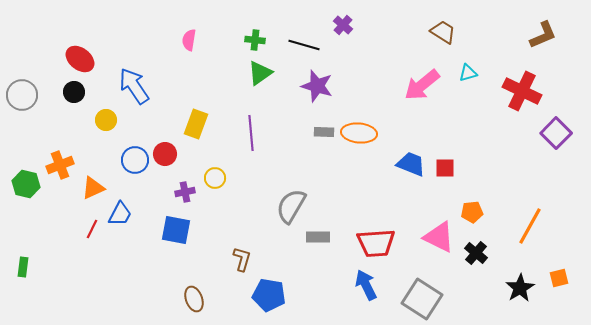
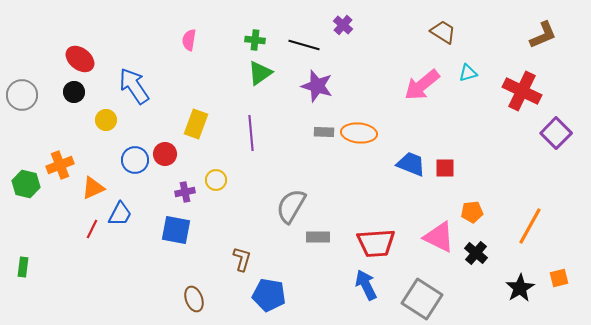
yellow circle at (215, 178): moved 1 px right, 2 px down
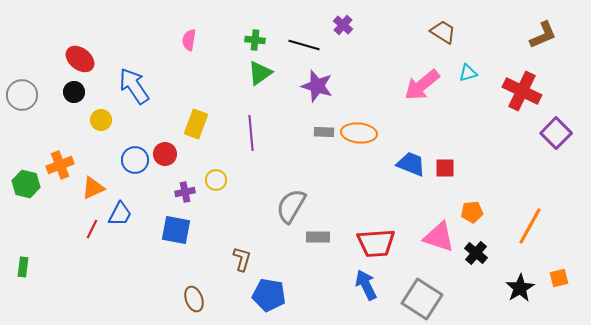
yellow circle at (106, 120): moved 5 px left
pink triangle at (439, 237): rotated 8 degrees counterclockwise
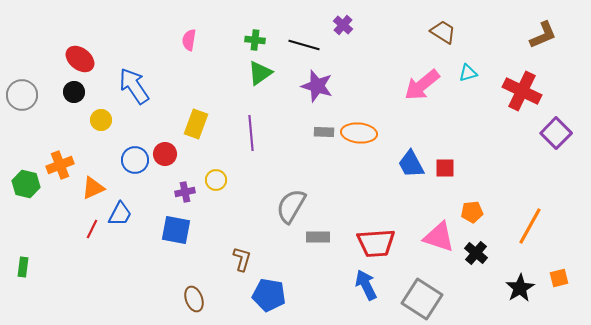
blue trapezoid at (411, 164): rotated 140 degrees counterclockwise
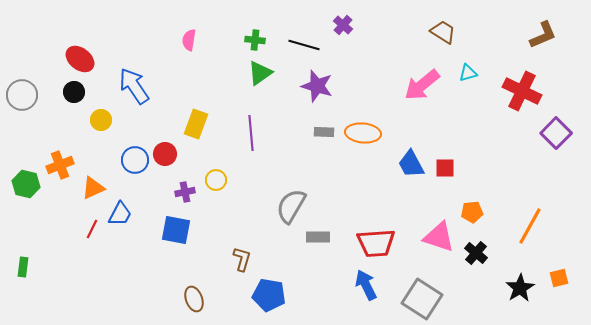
orange ellipse at (359, 133): moved 4 px right
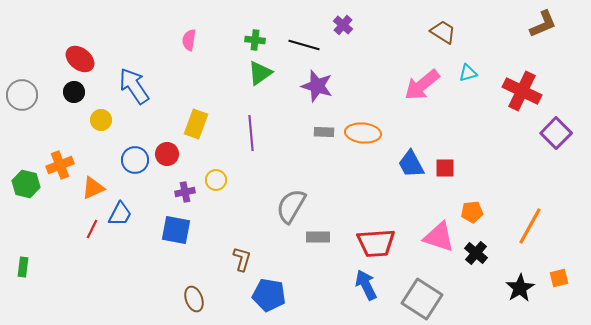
brown L-shape at (543, 35): moved 11 px up
red circle at (165, 154): moved 2 px right
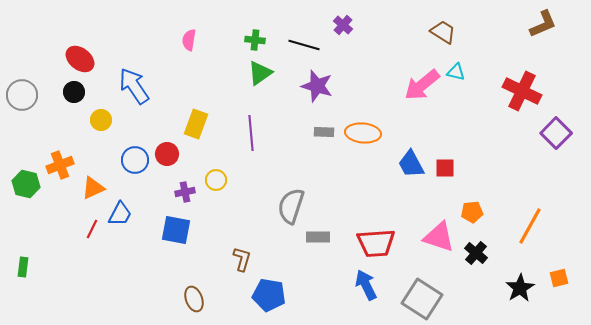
cyan triangle at (468, 73): moved 12 px left, 1 px up; rotated 30 degrees clockwise
gray semicircle at (291, 206): rotated 12 degrees counterclockwise
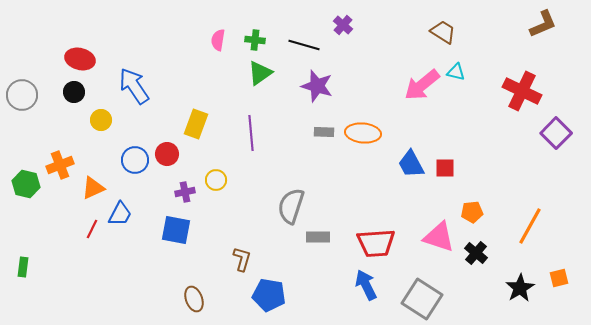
pink semicircle at (189, 40): moved 29 px right
red ellipse at (80, 59): rotated 24 degrees counterclockwise
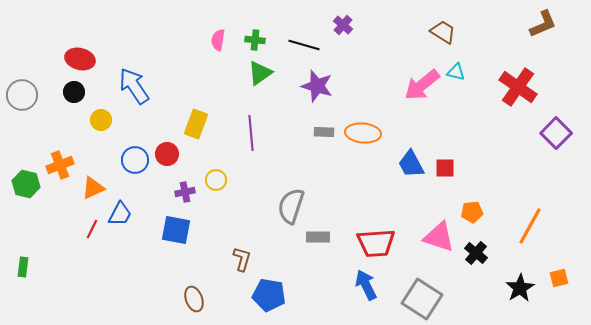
red cross at (522, 91): moved 4 px left, 4 px up; rotated 9 degrees clockwise
